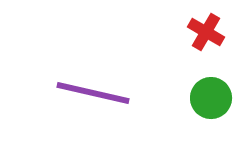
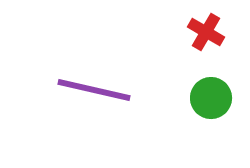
purple line: moved 1 px right, 3 px up
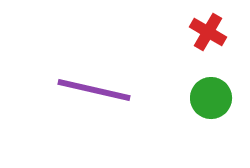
red cross: moved 2 px right
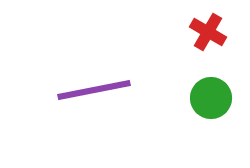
purple line: rotated 24 degrees counterclockwise
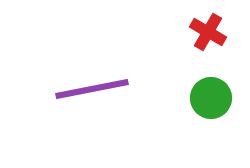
purple line: moved 2 px left, 1 px up
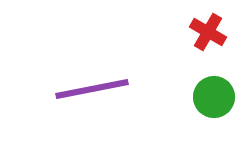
green circle: moved 3 px right, 1 px up
